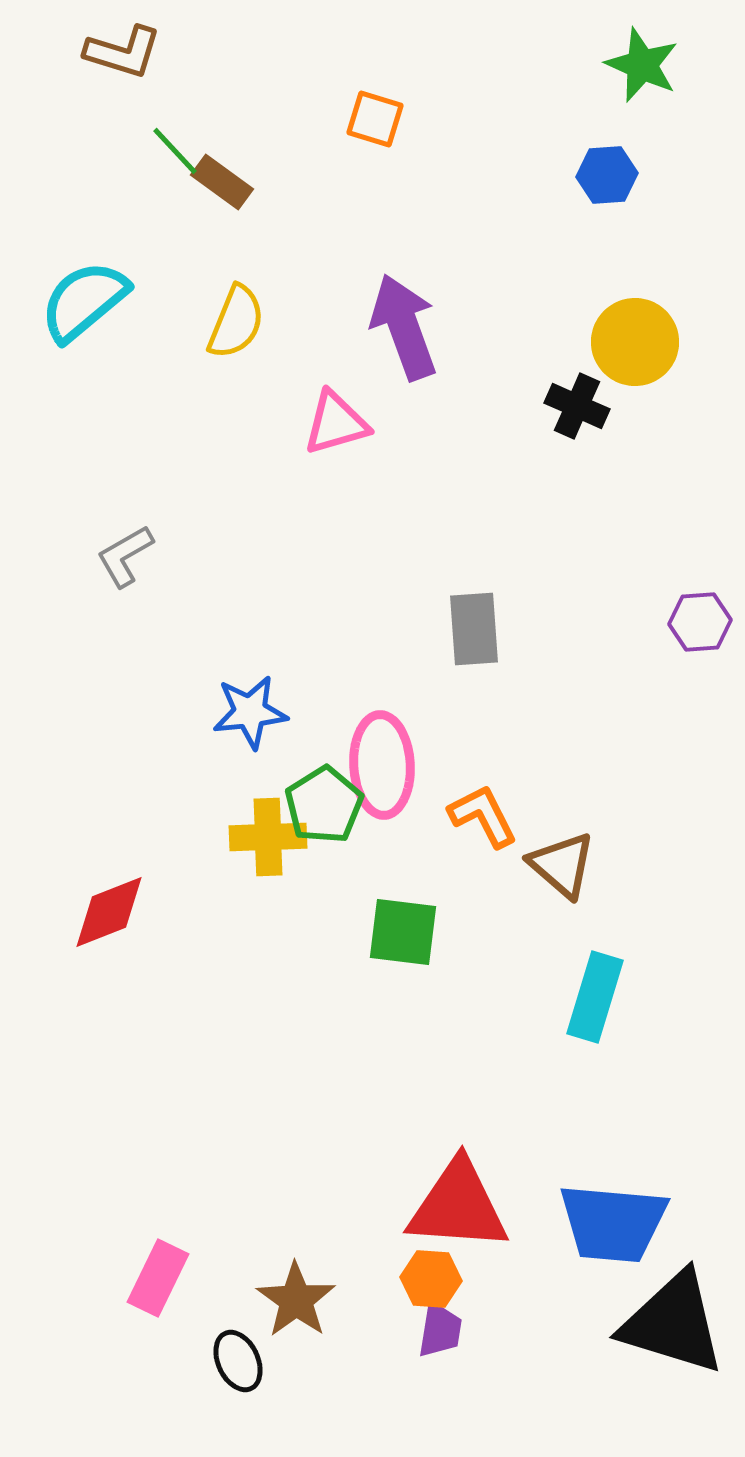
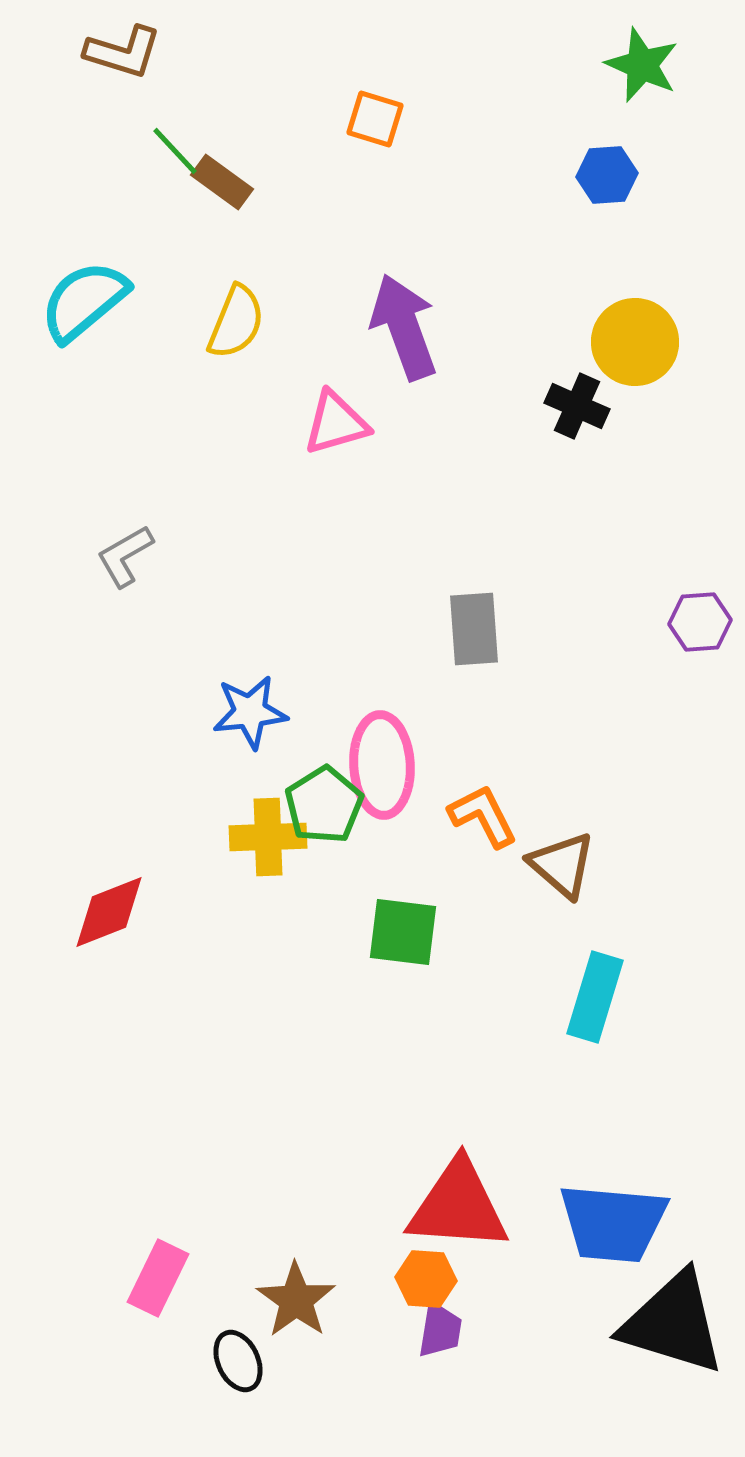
orange hexagon: moved 5 px left
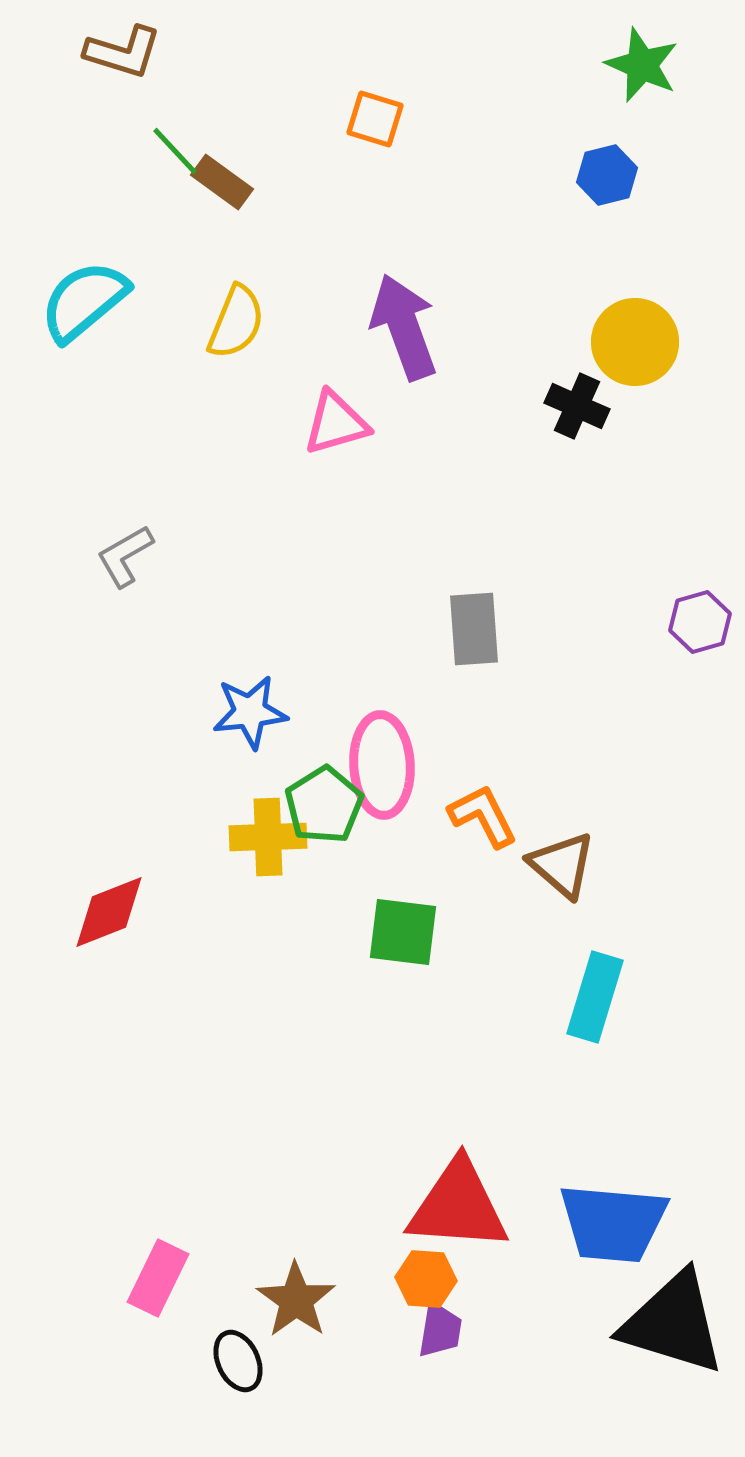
blue hexagon: rotated 10 degrees counterclockwise
purple hexagon: rotated 12 degrees counterclockwise
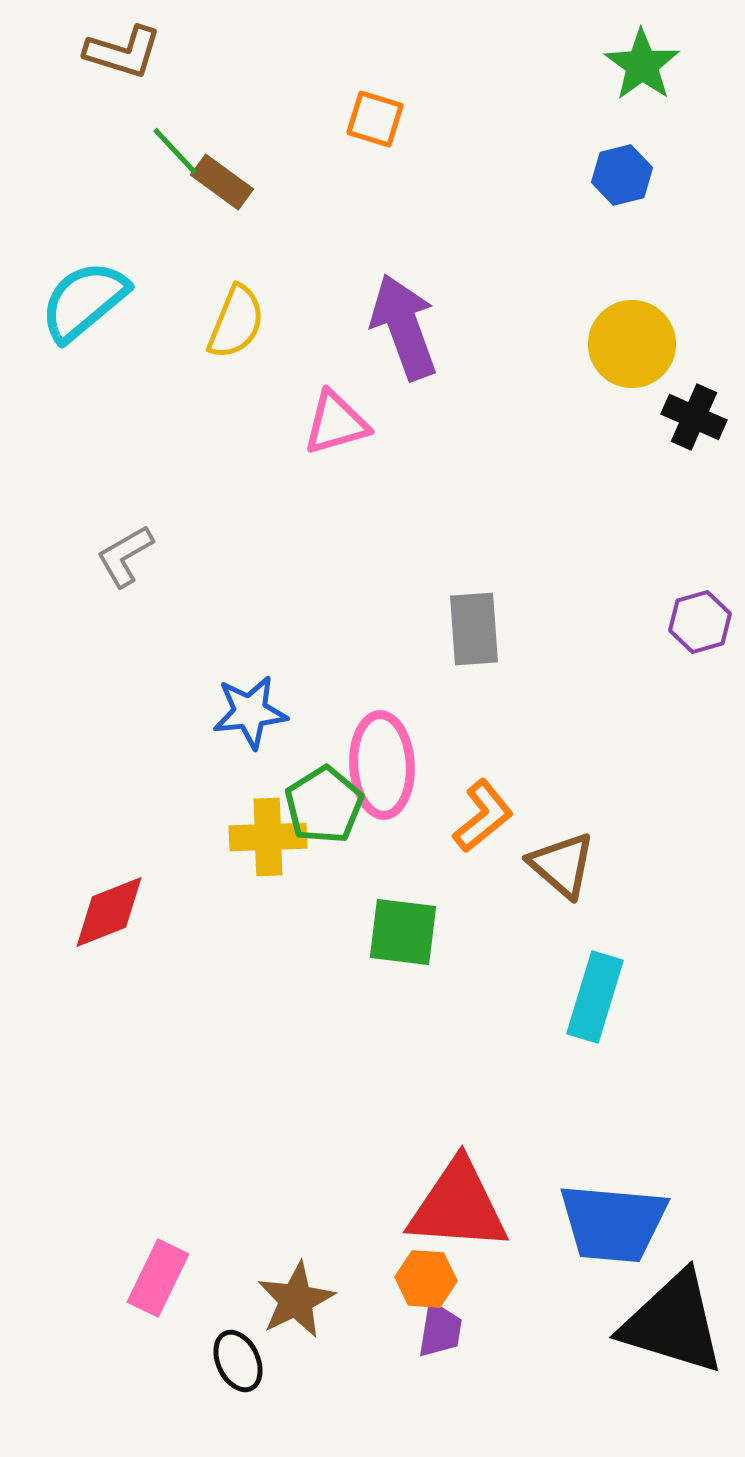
green star: rotated 12 degrees clockwise
blue hexagon: moved 15 px right
yellow circle: moved 3 px left, 2 px down
black cross: moved 117 px right, 11 px down
orange L-shape: rotated 78 degrees clockwise
brown star: rotated 10 degrees clockwise
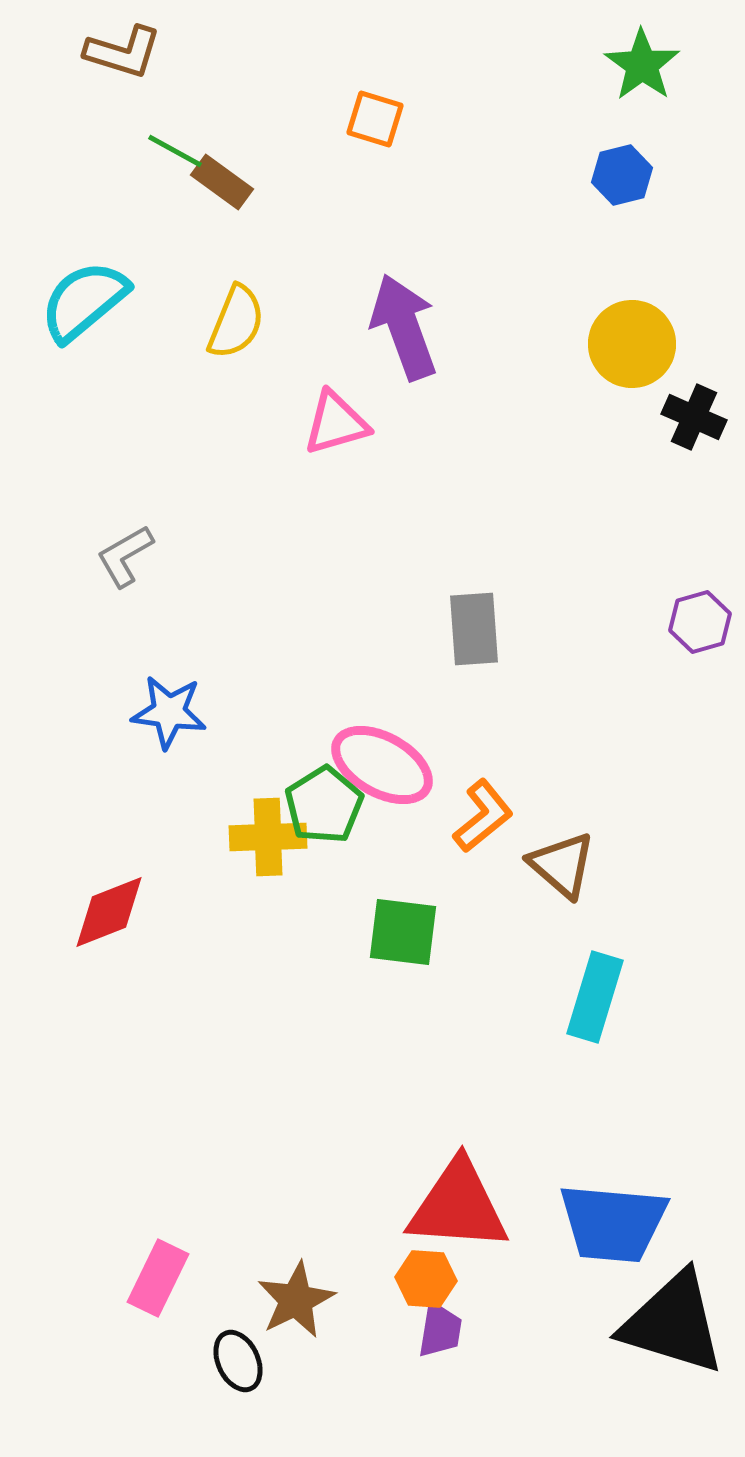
green line: rotated 18 degrees counterclockwise
blue star: moved 81 px left; rotated 14 degrees clockwise
pink ellipse: rotated 58 degrees counterclockwise
